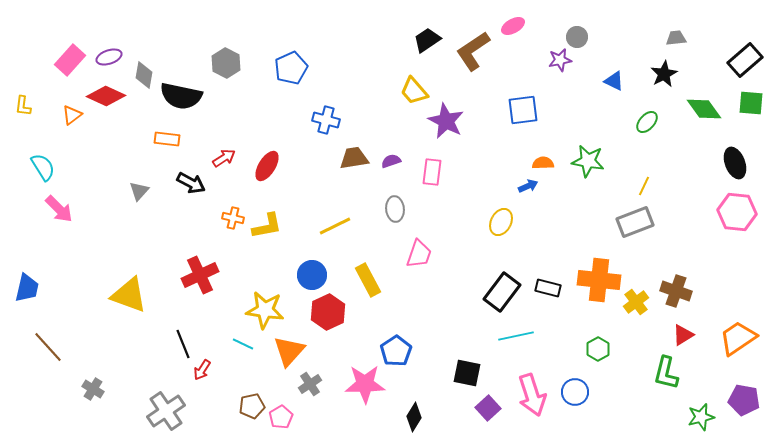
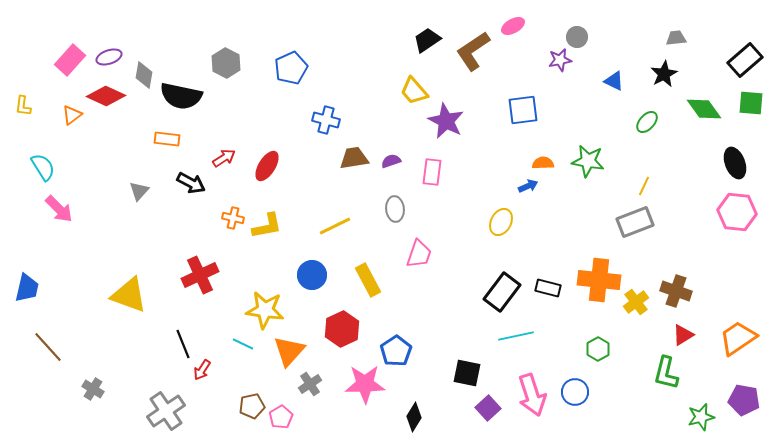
red hexagon at (328, 312): moved 14 px right, 17 px down
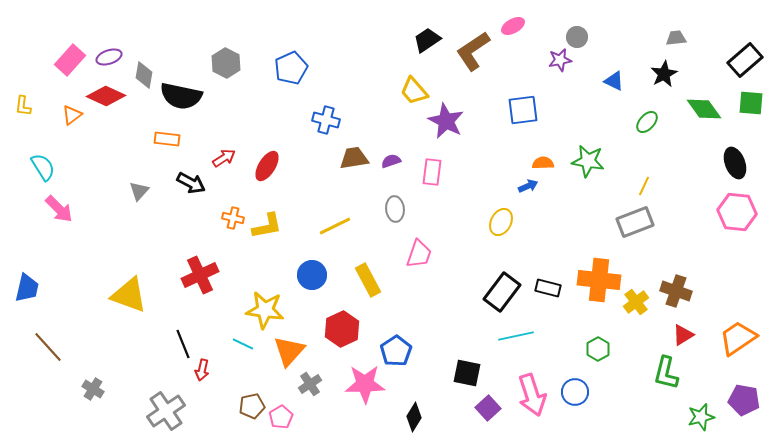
red arrow at (202, 370): rotated 20 degrees counterclockwise
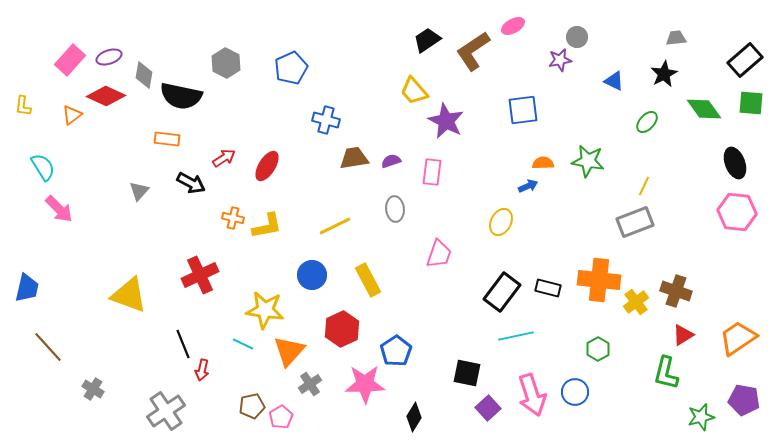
pink trapezoid at (419, 254): moved 20 px right
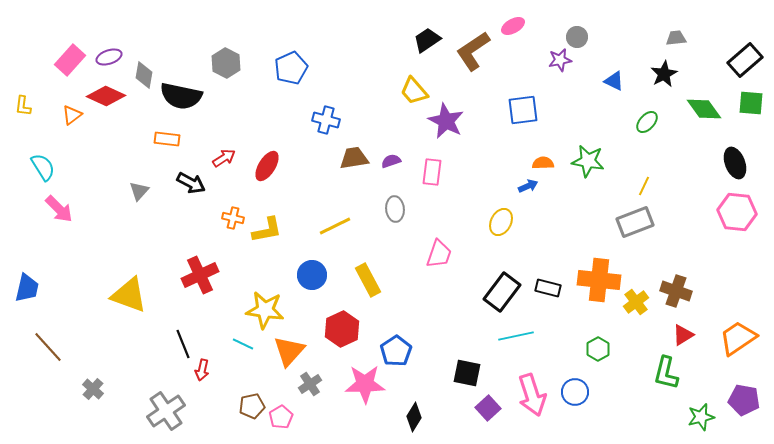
yellow L-shape at (267, 226): moved 4 px down
gray cross at (93, 389): rotated 10 degrees clockwise
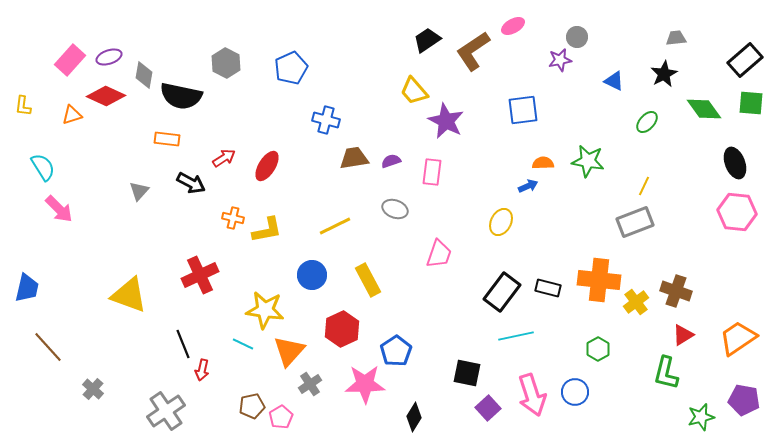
orange triangle at (72, 115): rotated 20 degrees clockwise
gray ellipse at (395, 209): rotated 65 degrees counterclockwise
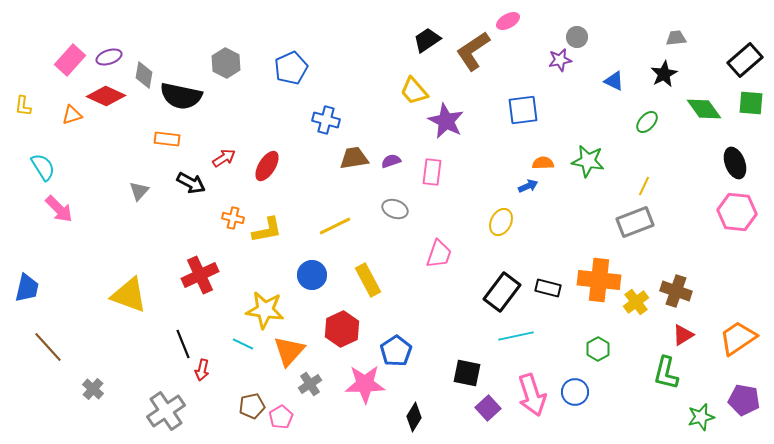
pink ellipse at (513, 26): moved 5 px left, 5 px up
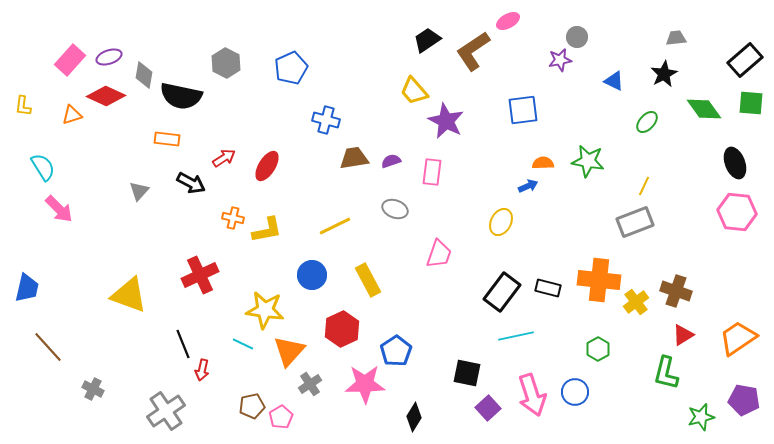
gray cross at (93, 389): rotated 15 degrees counterclockwise
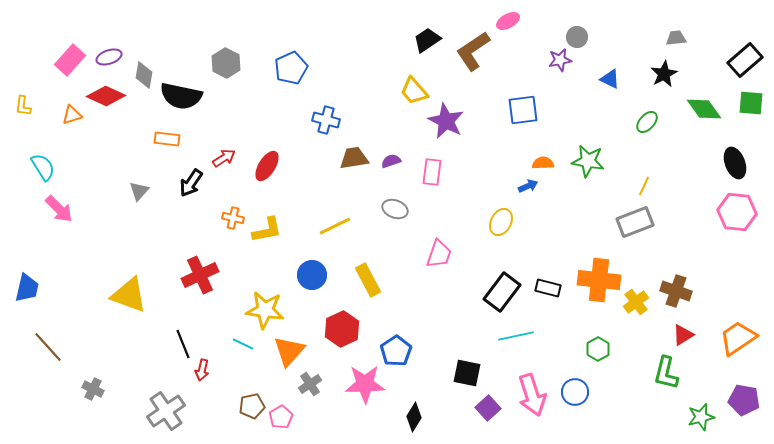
blue triangle at (614, 81): moved 4 px left, 2 px up
black arrow at (191, 183): rotated 96 degrees clockwise
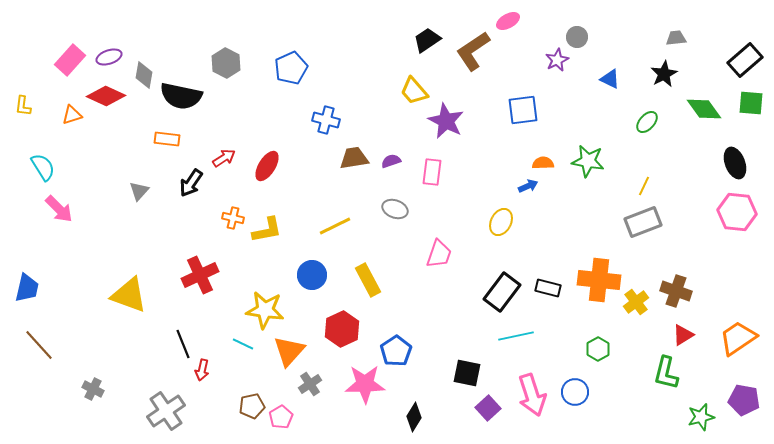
purple star at (560, 60): moved 3 px left; rotated 15 degrees counterclockwise
gray rectangle at (635, 222): moved 8 px right
brown line at (48, 347): moved 9 px left, 2 px up
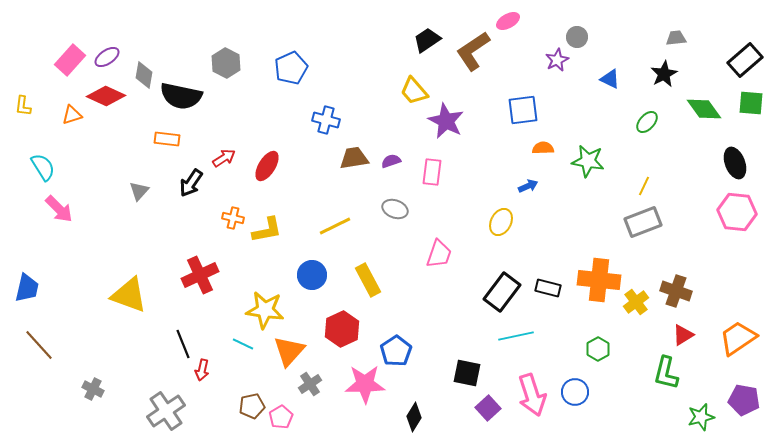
purple ellipse at (109, 57): moved 2 px left; rotated 15 degrees counterclockwise
orange semicircle at (543, 163): moved 15 px up
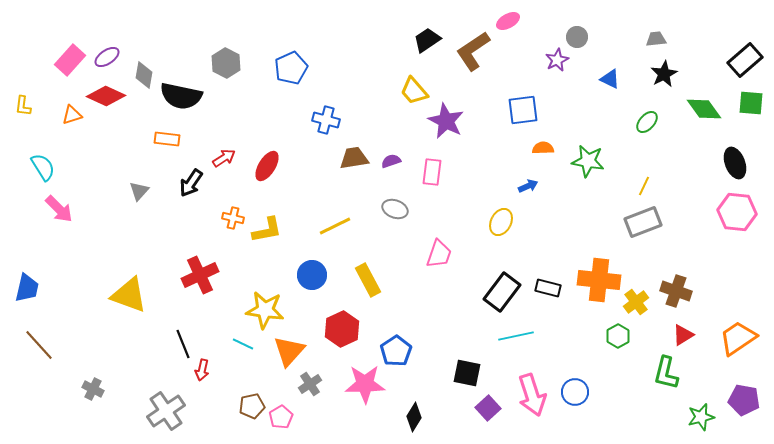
gray trapezoid at (676, 38): moved 20 px left, 1 px down
green hexagon at (598, 349): moved 20 px right, 13 px up
